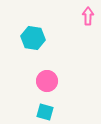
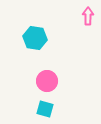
cyan hexagon: moved 2 px right
cyan square: moved 3 px up
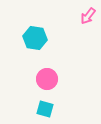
pink arrow: rotated 144 degrees counterclockwise
pink circle: moved 2 px up
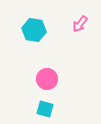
pink arrow: moved 8 px left, 8 px down
cyan hexagon: moved 1 px left, 8 px up
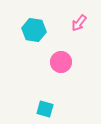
pink arrow: moved 1 px left, 1 px up
pink circle: moved 14 px right, 17 px up
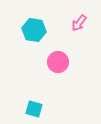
pink circle: moved 3 px left
cyan square: moved 11 px left
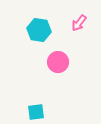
cyan hexagon: moved 5 px right
cyan square: moved 2 px right, 3 px down; rotated 24 degrees counterclockwise
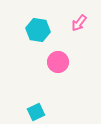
cyan hexagon: moved 1 px left
cyan square: rotated 18 degrees counterclockwise
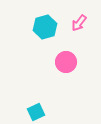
cyan hexagon: moved 7 px right, 3 px up; rotated 25 degrees counterclockwise
pink circle: moved 8 px right
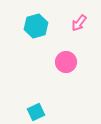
cyan hexagon: moved 9 px left, 1 px up
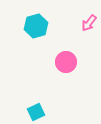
pink arrow: moved 10 px right
